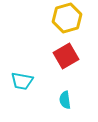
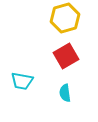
yellow hexagon: moved 2 px left
cyan semicircle: moved 7 px up
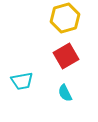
cyan trapezoid: rotated 20 degrees counterclockwise
cyan semicircle: rotated 18 degrees counterclockwise
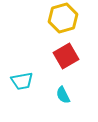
yellow hexagon: moved 2 px left
cyan semicircle: moved 2 px left, 2 px down
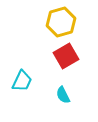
yellow hexagon: moved 2 px left, 4 px down
cyan trapezoid: rotated 55 degrees counterclockwise
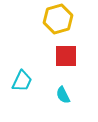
yellow hexagon: moved 3 px left, 3 px up
red square: rotated 30 degrees clockwise
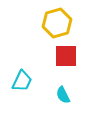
yellow hexagon: moved 1 px left, 4 px down
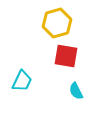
red square: rotated 10 degrees clockwise
cyan semicircle: moved 13 px right, 4 px up
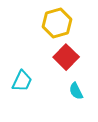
red square: moved 1 px down; rotated 35 degrees clockwise
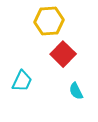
yellow hexagon: moved 8 px left, 2 px up; rotated 12 degrees clockwise
red square: moved 3 px left, 3 px up
